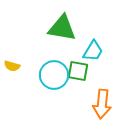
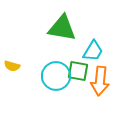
cyan circle: moved 2 px right, 1 px down
orange arrow: moved 2 px left, 23 px up
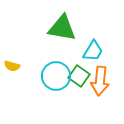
green square: moved 1 px right, 5 px down; rotated 25 degrees clockwise
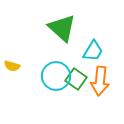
green triangle: rotated 32 degrees clockwise
green square: moved 3 px left, 3 px down
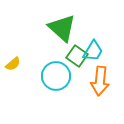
yellow semicircle: moved 1 px right, 2 px up; rotated 56 degrees counterclockwise
green square: moved 1 px right, 23 px up
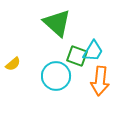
green triangle: moved 5 px left, 5 px up
green square: rotated 15 degrees counterclockwise
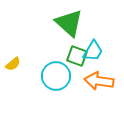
green triangle: moved 12 px right
orange arrow: moved 1 px left; rotated 92 degrees clockwise
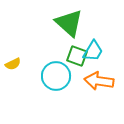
yellow semicircle: rotated 14 degrees clockwise
